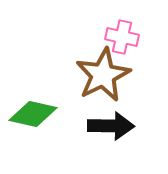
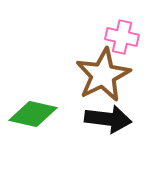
black arrow: moved 3 px left, 7 px up; rotated 6 degrees clockwise
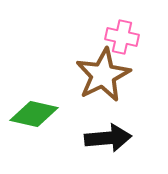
green diamond: moved 1 px right
black arrow: moved 19 px down; rotated 12 degrees counterclockwise
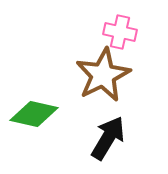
pink cross: moved 2 px left, 5 px up
black arrow: rotated 54 degrees counterclockwise
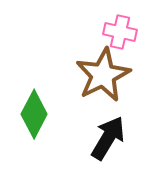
green diamond: rotated 75 degrees counterclockwise
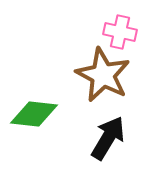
brown star: rotated 18 degrees counterclockwise
green diamond: rotated 69 degrees clockwise
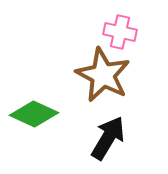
green diamond: rotated 18 degrees clockwise
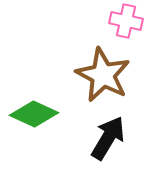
pink cross: moved 6 px right, 11 px up
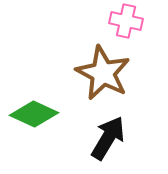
brown star: moved 2 px up
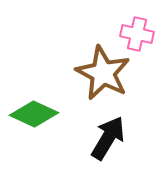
pink cross: moved 11 px right, 13 px down
